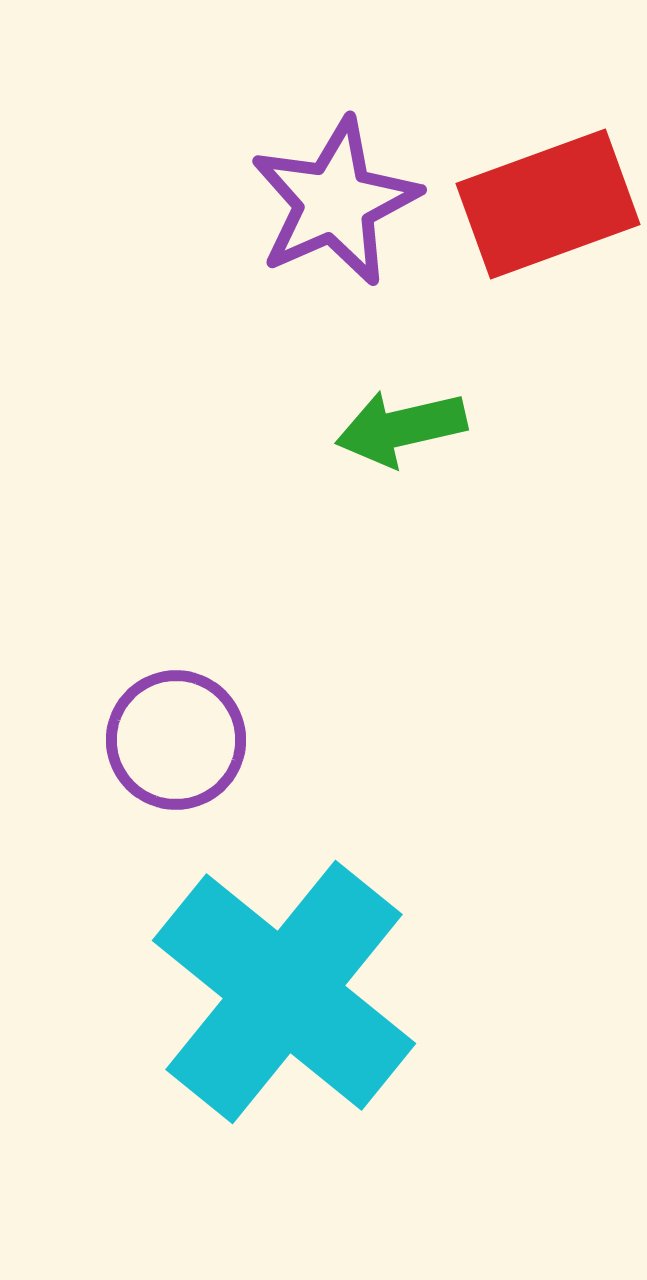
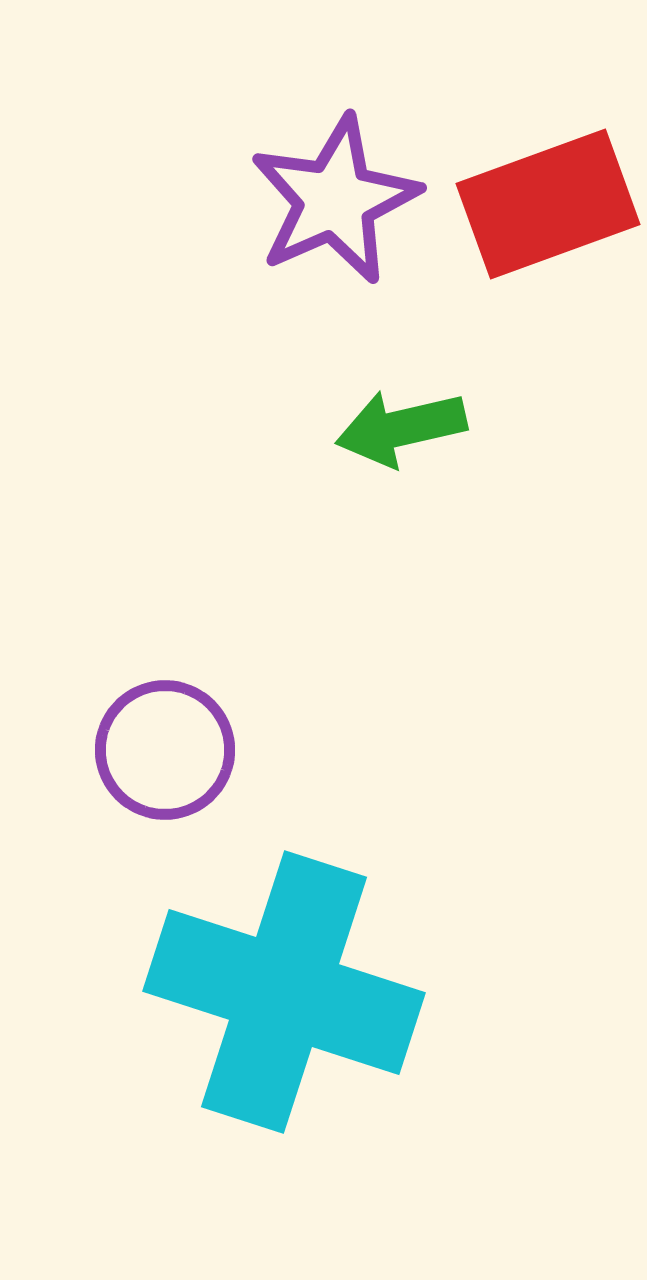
purple star: moved 2 px up
purple circle: moved 11 px left, 10 px down
cyan cross: rotated 21 degrees counterclockwise
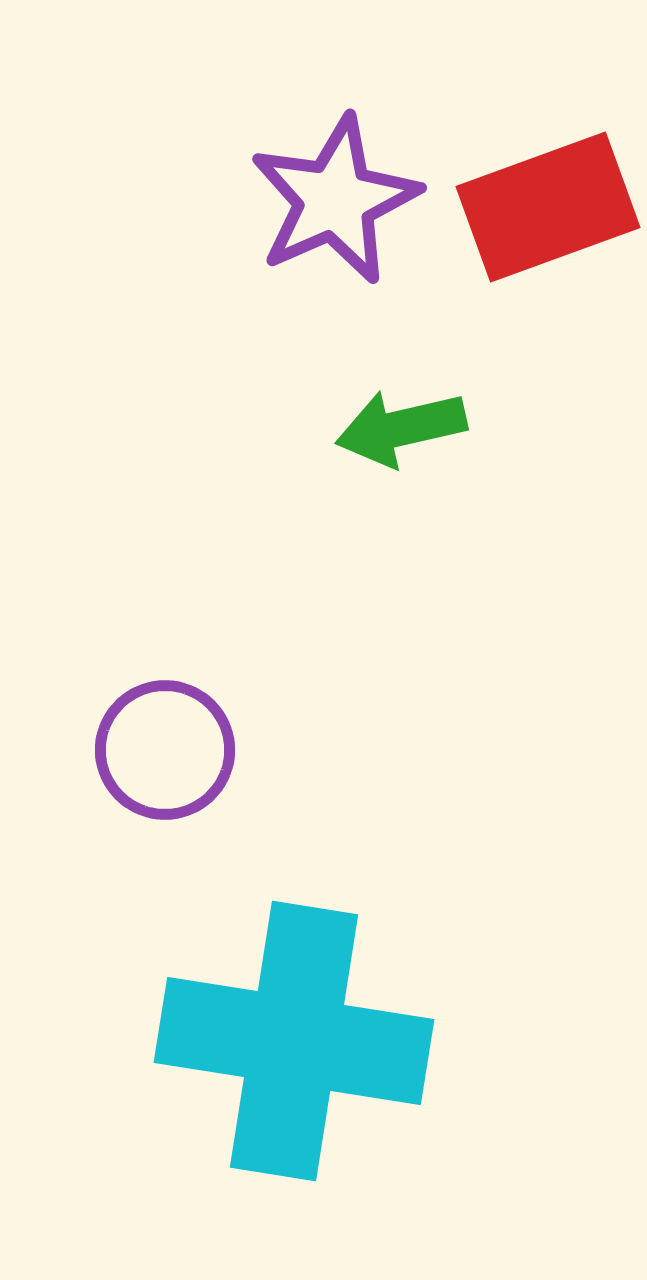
red rectangle: moved 3 px down
cyan cross: moved 10 px right, 49 px down; rotated 9 degrees counterclockwise
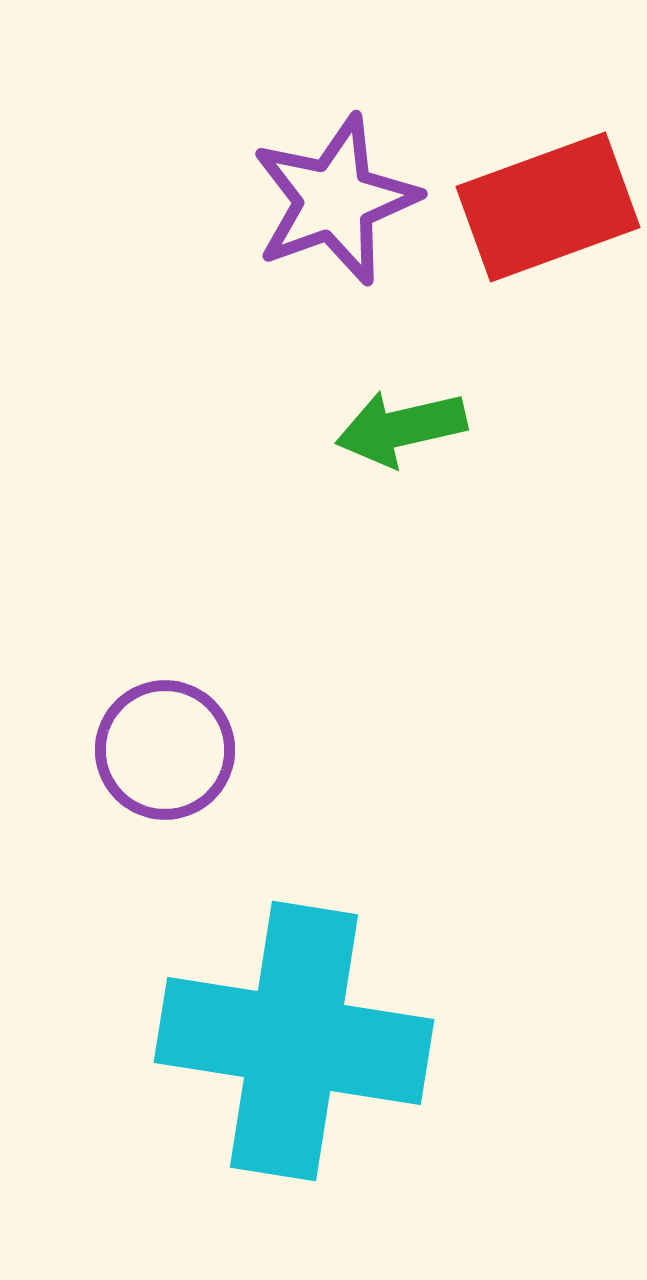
purple star: rotated 4 degrees clockwise
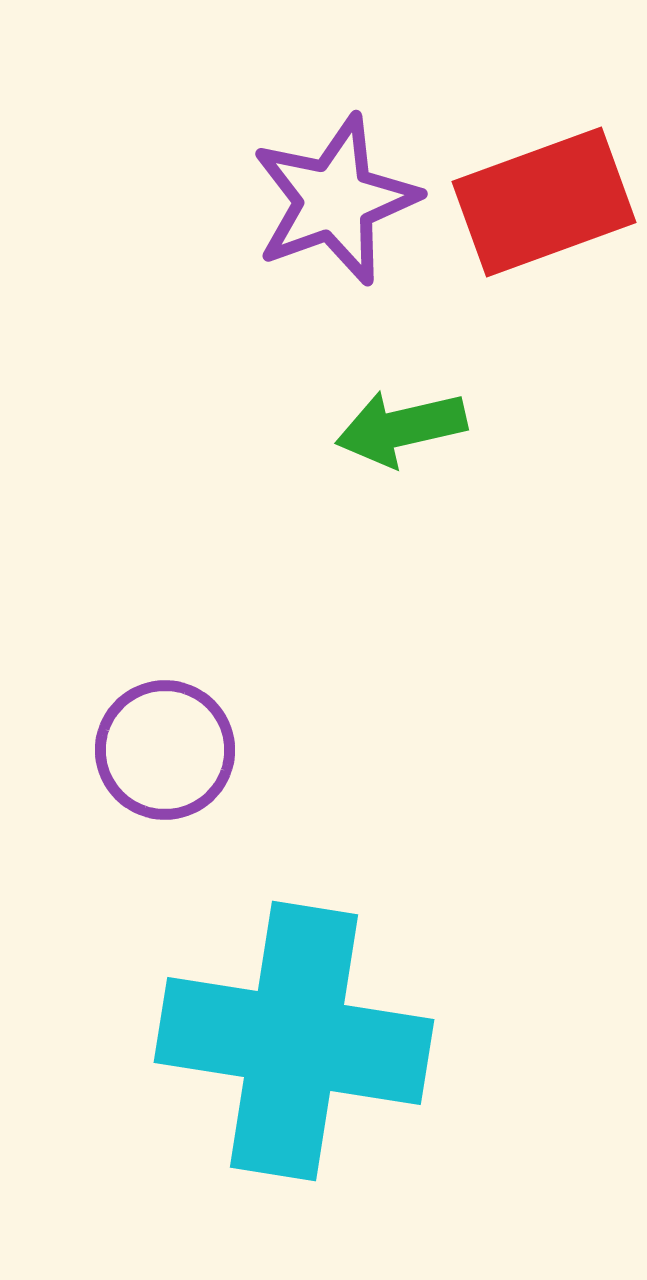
red rectangle: moved 4 px left, 5 px up
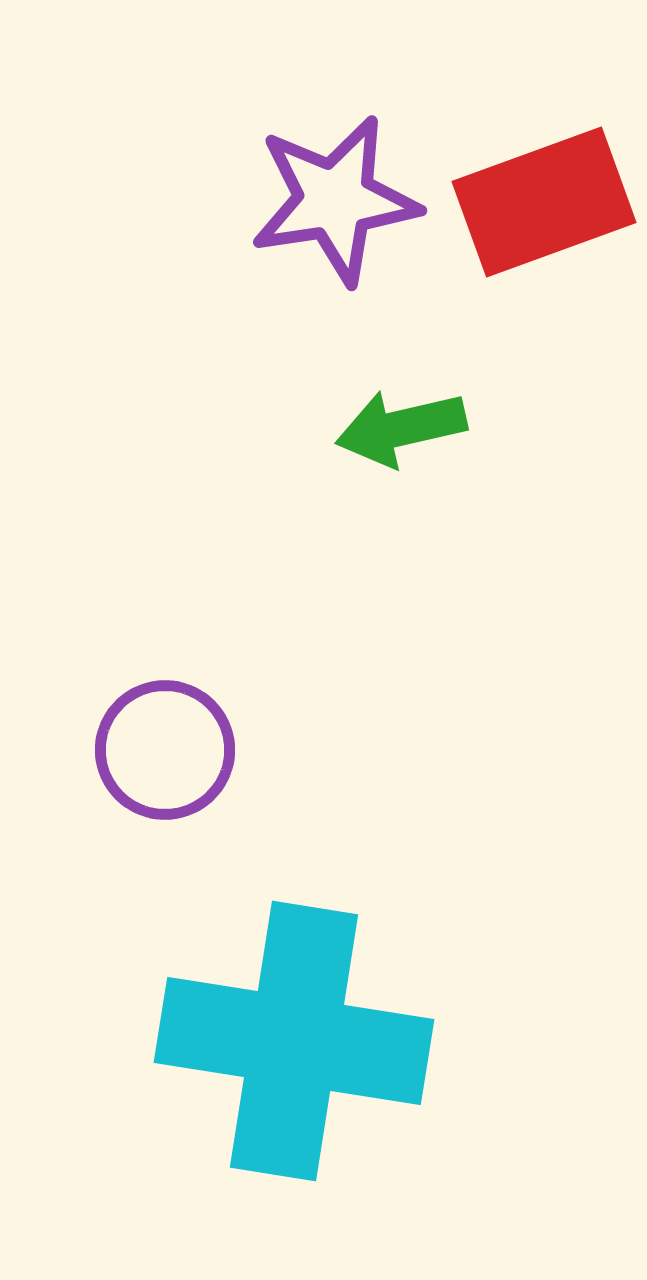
purple star: rotated 11 degrees clockwise
